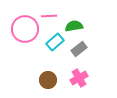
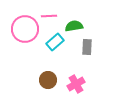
gray rectangle: moved 8 px right, 2 px up; rotated 49 degrees counterclockwise
pink cross: moved 3 px left, 6 px down
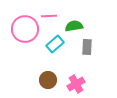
cyan rectangle: moved 2 px down
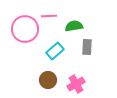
cyan rectangle: moved 7 px down
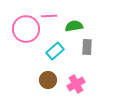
pink circle: moved 1 px right
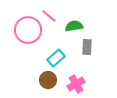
pink line: rotated 42 degrees clockwise
pink circle: moved 2 px right, 1 px down
cyan rectangle: moved 1 px right, 7 px down
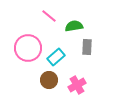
pink circle: moved 18 px down
cyan rectangle: moved 1 px up
brown circle: moved 1 px right
pink cross: moved 1 px right, 1 px down
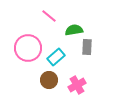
green semicircle: moved 4 px down
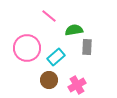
pink circle: moved 1 px left
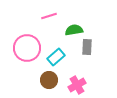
pink line: rotated 56 degrees counterclockwise
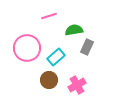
gray rectangle: rotated 21 degrees clockwise
